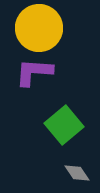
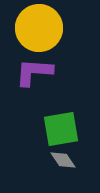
green square: moved 3 px left, 4 px down; rotated 30 degrees clockwise
gray diamond: moved 14 px left, 13 px up
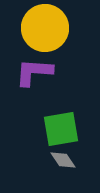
yellow circle: moved 6 px right
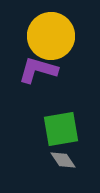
yellow circle: moved 6 px right, 8 px down
purple L-shape: moved 4 px right, 2 px up; rotated 12 degrees clockwise
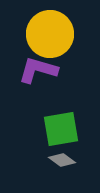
yellow circle: moved 1 px left, 2 px up
gray diamond: moved 1 px left; rotated 20 degrees counterclockwise
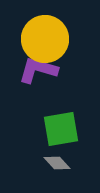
yellow circle: moved 5 px left, 5 px down
gray diamond: moved 5 px left, 3 px down; rotated 12 degrees clockwise
